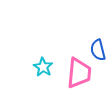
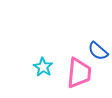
blue semicircle: moved 1 px down; rotated 35 degrees counterclockwise
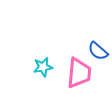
cyan star: rotated 30 degrees clockwise
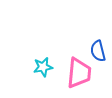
blue semicircle: rotated 35 degrees clockwise
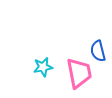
pink trapezoid: rotated 16 degrees counterclockwise
